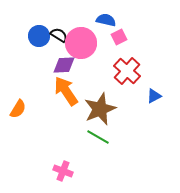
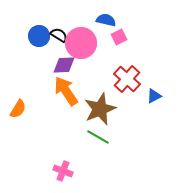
red cross: moved 8 px down
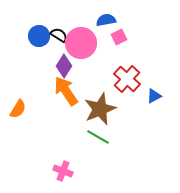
blue semicircle: rotated 24 degrees counterclockwise
purple diamond: moved 1 px down; rotated 55 degrees counterclockwise
